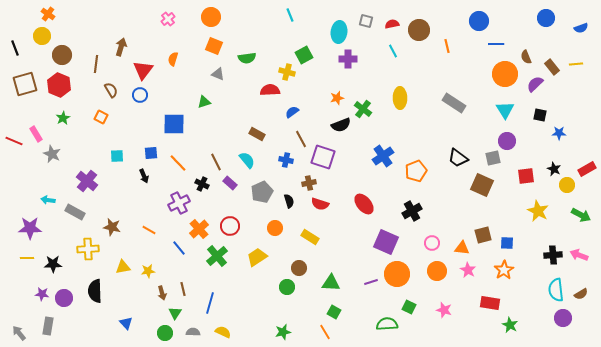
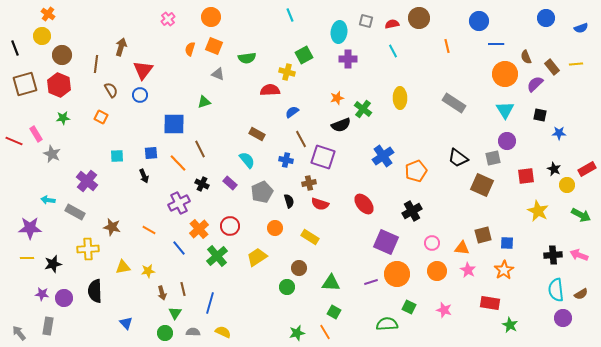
brown circle at (419, 30): moved 12 px up
orange semicircle at (173, 59): moved 17 px right, 10 px up
green star at (63, 118): rotated 24 degrees clockwise
brown line at (216, 162): moved 16 px left, 13 px up
black star at (53, 264): rotated 12 degrees counterclockwise
green star at (283, 332): moved 14 px right, 1 px down
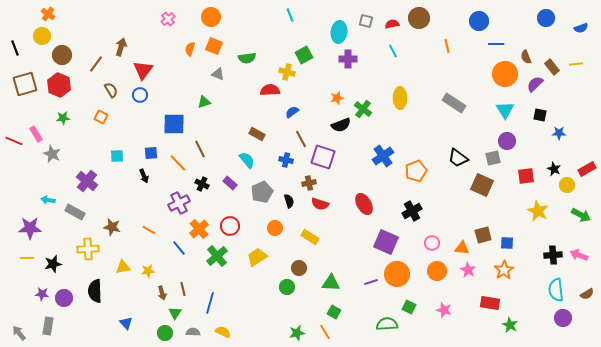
brown line at (96, 64): rotated 30 degrees clockwise
red ellipse at (364, 204): rotated 10 degrees clockwise
brown semicircle at (581, 294): moved 6 px right
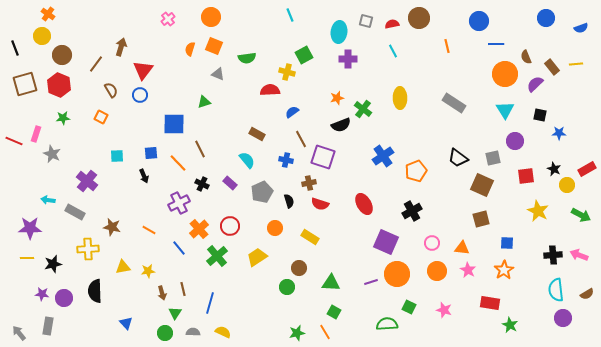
pink rectangle at (36, 134): rotated 49 degrees clockwise
purple circle at (507, 141): moved 8 px right
brown square at (483, 235): moved 2 px left, 16 px up
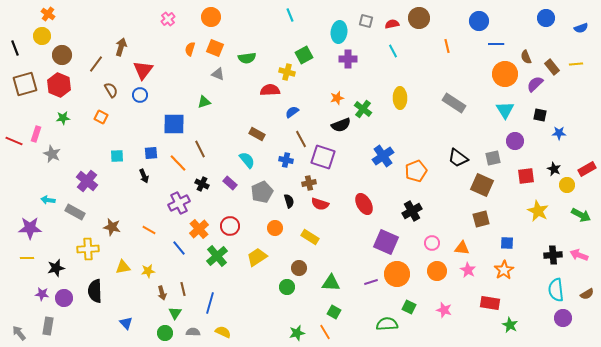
orange square at (214, 46): moved 1 px right, 2 px down
black star at (53, 264): moved 3 px right, 4 px down
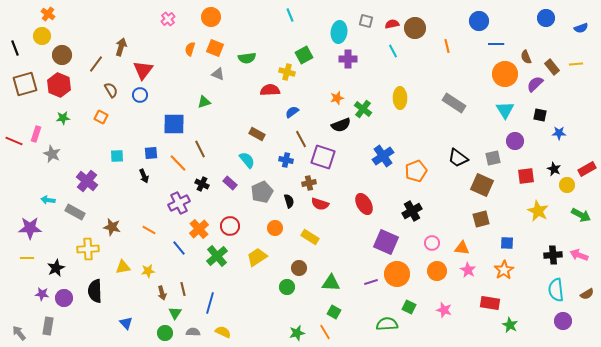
brown circle at (419, 18): moved 4 px left, 10 px down
black star at (56, 268): rotated 12 degrees counterclockwise
purple circle at (563, 318): moved 3 px down
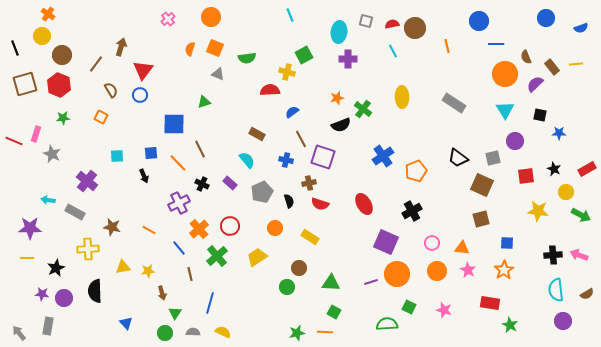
yellow ellipse at (400, 98): moved 2 px right, 1 px up
yellow circle at (567, 185): moved 1 px left, 7 px down
yellow star at (538, 211): rotated 20 degrees counterclockwise
brown line at (183, 289): moved 7 px right, 15 px up
orange line at (325, 332): rotated 56 degrees counterclockwise
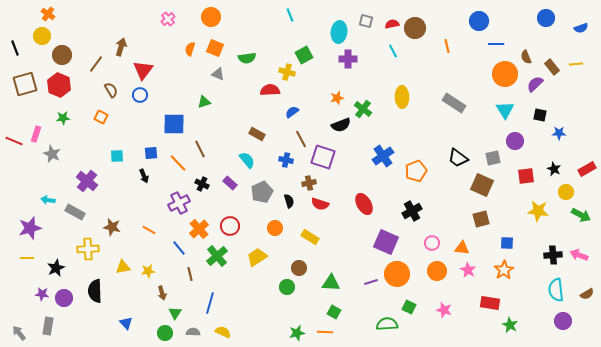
purple star at (30, 228): rotated 15 degrees counterclockwise
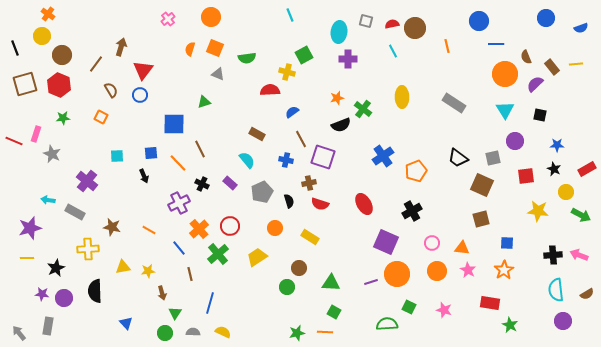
blue star at (559, 133): moved 2 px left, 12 px down
green cross at (217, 256): moved 1 px right, 2 px up
